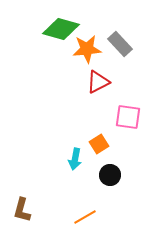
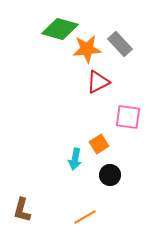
green diamond: moved 1 px left
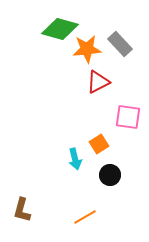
cyan arrow: rotated 25 degrees counterclockwise
